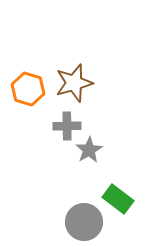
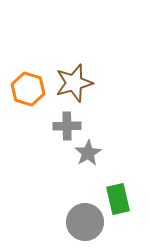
gray star: moved 1 px left, 3 px down
green rectangle: rotated 40 degrees clockwise
gray circle: moved 1 px right
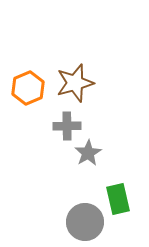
brown star: moved 1 px right
orange hexagon: moved 1 px up; rotated 20 degrees clockwise
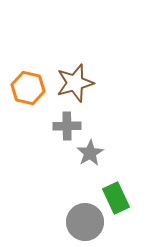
orange hexagon: rotated 24 degrees counterclockwise
gray star: moved 2 px right
green rectangle: moved 2 px left, 1 px up; rotated 12 degrees counterclockwise
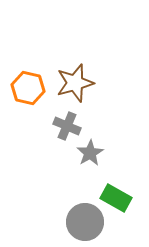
gray cross: rotated 24 degrees clockwise
green rectangle: rotated 36 degrees counterclockwise
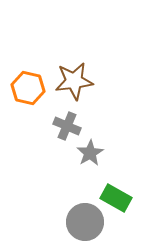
brown star: moved 1 px left, 2 px up; rotated 9 degrees clockwise
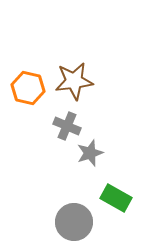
gray star: rotated 12 degrees clockwise
gray circle: moved 11 px left
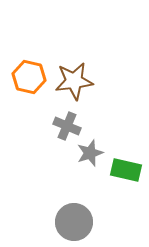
orange hexagon: moved 1 px right, 11 px up
green rectangle: moved 10 px right, 28 px up; rotated 16 degrees counterclockwise
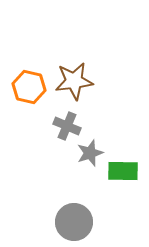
orange hexagon: moved 10 px down
green rectangle: moved 3 px left, 1 px down; rotated 12 degrees counterclockwise
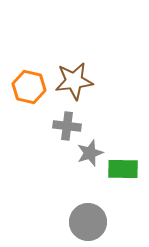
gray cross: rotated 16 degrees counterclockwise
green rectangle: moved 2 px up
gray circle: moved 14 px right
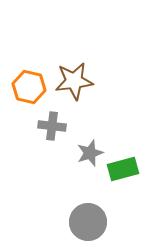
gray cross: moved 15 px left
green rectangle: rotated 16 degrees counterclockwise
